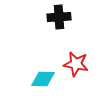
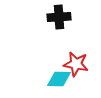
cyan diamond: moved 16 px right
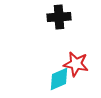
cyan diamond: rotated 25 degrees counterclockwise
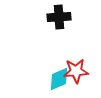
red star: moved 7 px down; rotated 15 degrees counterclockwise
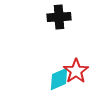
red star: rotated 30 degrees counterclockwise
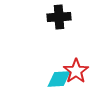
cyan diamond: rotated 20 degrees clockwise
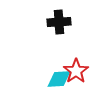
black cross: moved 5 px down
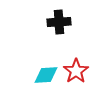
cyan diamond: moved 13 px left, 4 px up
